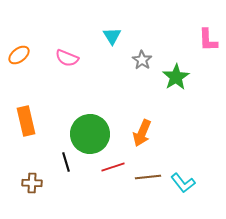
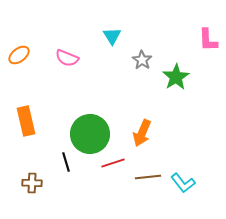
red line: moved 4 px up
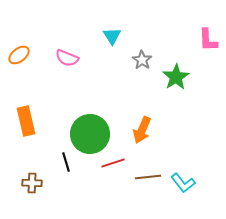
orange arrow: moved 3 px up
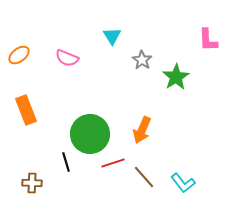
orange rectangle: moved 11 px up; rotated 8 degrees counterclockwise
brown line: moved 4 px left; rotated 55 degrees clockwise
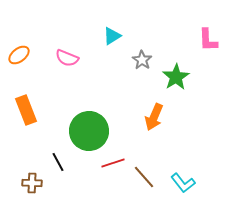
cyan triangle: rotated 30 degrees clockwise
orange arrow: moved 12 px right, 13 px up
green circle: moved 1 px left, 3 px up
black line: moved 8 px left; rotated 12 degrees counterclockwise
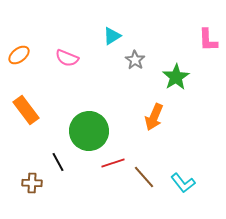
gray star: moved 7 px left
orange rectangle: rotated 16 degrees counterclockwise
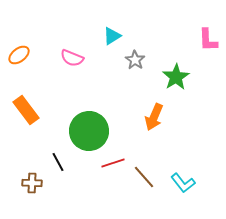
pink semicircle: moved 5 px right
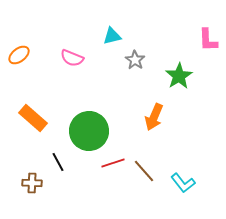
cyan triangle: rotated 18 degrees clockwise
green star: moved 3 px right, 1 px up
orange rectangle: moved 7 px right, 8 px down; rotated 12 degrees counterclockwise
brown line: moved 6 px up
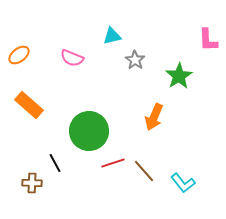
orange rectangle: moved 4 px left, 13 px up
black line: moved 3 px left, 1 px down
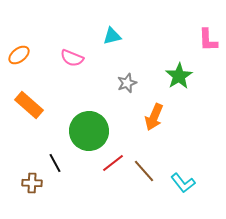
gray star: moved 8 px left, 23 px down; rotated 18 degrees clockwise
red line: rotated 20 degrees counterclockwise
